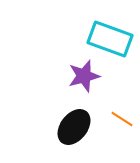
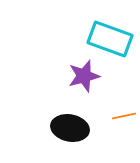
orange line: moved 2 px right, 3 px up; rotated 45 degrees counterclockwise
black ellipse: moved 4 px left, 1 px down; rotated 63 degrees clockwise
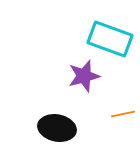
orange line: moved 1 px left, 2 px up
black ellipse: moved 13 px left
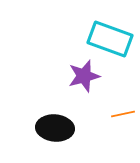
black ellipse: moved 2 px left; rotated 6 degrees counterclockwise
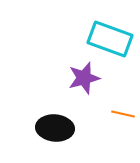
purple star: moved 2 px down
orange line: rotated 25 degrees clockwise
